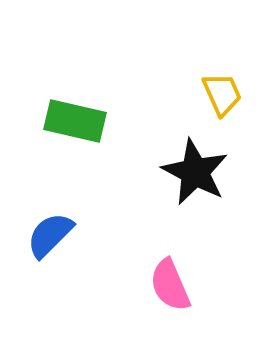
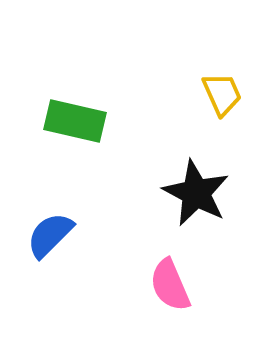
black star: moved 1 px right, 21 px down
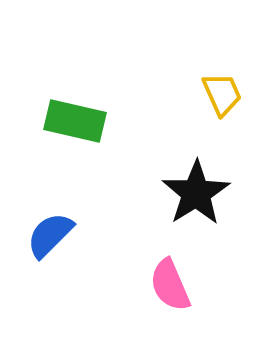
black star: rotated 12 degrees clockwise
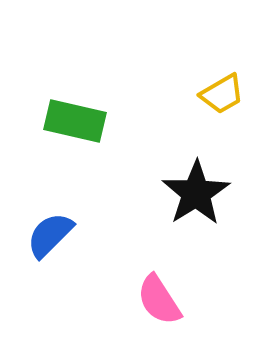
yellow trapezoid: rotated 84 degrees clockwise
pink semicircle: moved 11 px left, 15 px down; rotated 10 degrees counterclockwise
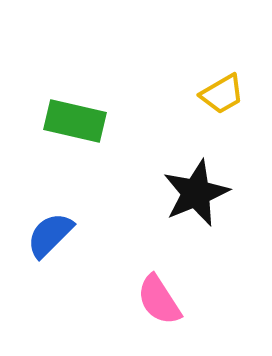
black star: rotated 10 degrees clockwise
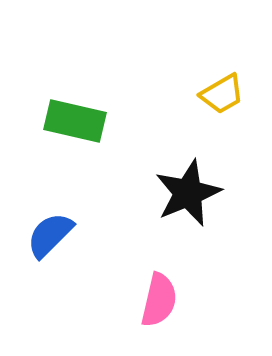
black star: moved 8 px left
pink semicircle: rotated 134 degrees counterclockwise
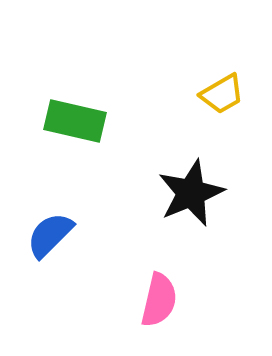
black star: moved 3 px right
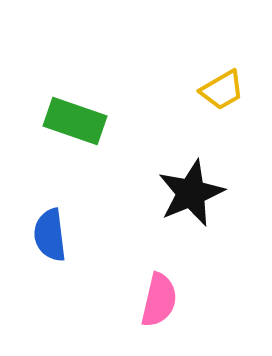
yellow trapezoid: moved 4 px up
green rectangle: rotated 6 degrees clockwise
blue semicircle: rotated 52 degrees counterclockwise
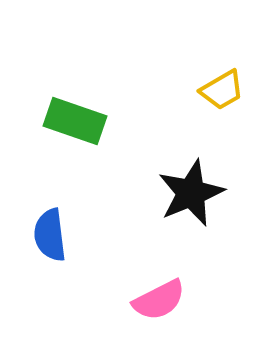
pink semicircle: rotated 50 degrees clockwise
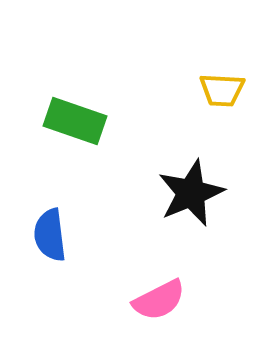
yellow trapezoid: rotated 33 degrees clockwise
